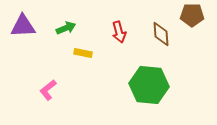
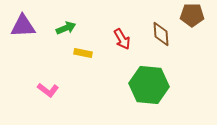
red arrow: moved 3 px right, 7 px down; rotated 15 degrees counterclockwise
pink L-shape: rotated 105 degrees counterclockwise
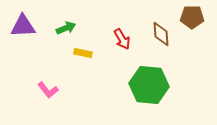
brown pentagon: moved 2 px down
pink L-shape: rotated 15 degrees clockwise
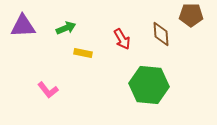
brown pentagon: moved 1 px left, 2 px up
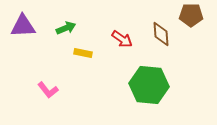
red arrow: rotated 25 degrees counterclockwise
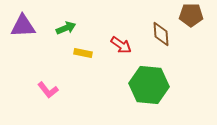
red arrow: moved 1 px left, 6 px down
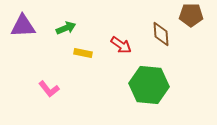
pink L-shape: moved 1 px right, 1 px up
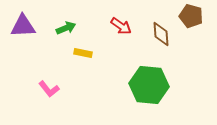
brown pentagon: moved 1 px down; rotated 15 degrees clockwise
red arrow: moved 19 px up
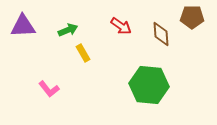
brown pentagon: moved 1 px right, 1 px down; rotated 15 degrees counterclockwise
green arrow: moved 2 px right, 2 px down
yellow rectangle: rotated 48 degrees clockwise
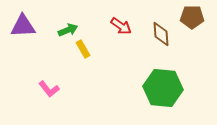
yellow rectangle: moved 4 px up
green hexagon: moved 14 px right, 3 px down
